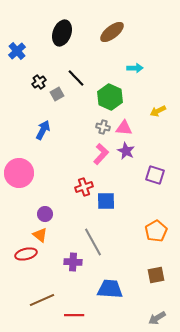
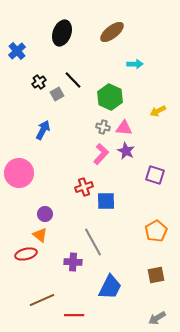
cyan arrow: moved 4 px up
black line: moved 3 px left, 2 px down
blue trapezoid: moved 2 px up; rotated 112 degrees clockwise
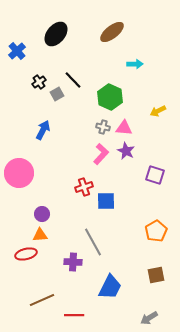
black ellipse: moved 6 px left, 1 px down; rotated 20 degrees clockwise
purple circle: moved 3 px left
orange triangle: rotated 42 degrees counterclockwise
gray arrow: moved 8 px left
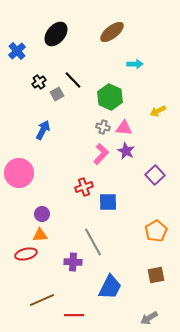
purple square: rotated 30 degrees clockwise
blue square: moved 2 px right, 1 px down
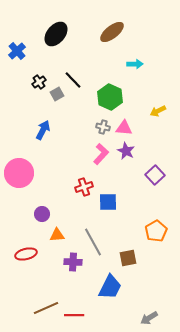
orange triangle: moved 17 px right
brown square: moved 28 px left, 17 px up
brown line: moved 4 px right, 8 px down
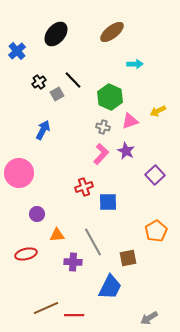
pink triangle: moved 6 px right, 7 px up; rotated 24 degrees counterclockwise
purple circle: moved 5 px left
